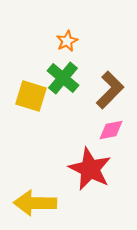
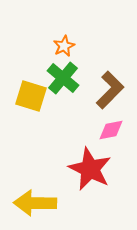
orange star: moved 3 px left, 5 px down
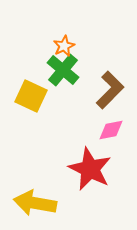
green cross: moved 8 px up
yellow square: rotated 8 degrees clockwise
yellow arrow: rotated 9 degrees clockwise
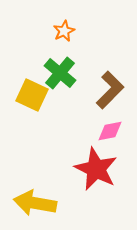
orange star: moved 15 px up
green cross: moved 3 px left, 3 px down
yellow square: moved 1 px right, 1 px up
pink diamond: moved 1 px left, 1 px down
red star: moved 6 px right
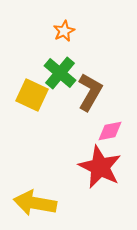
brown L-shape: moved 20 px left, 2 px down; rotated 15 degrees counterclockwise
red star: moved 4 px right, 2 px up
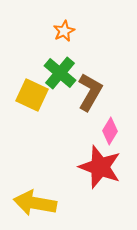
pink diamond: rotated 48 degrees counterclockwise
red star: rotated 6 degrees counterclockwise
